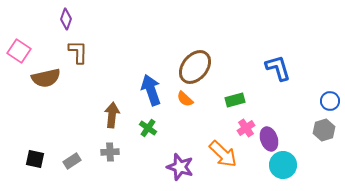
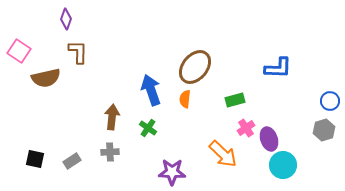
blue L-shape: rotated 108 degrees clockwise
orange semicircle: rotated 54 degrees clockwise
brown arrow: moved 2 px down
purple star: moved 8 px left, 5 px down; rotated 16 degrees counterclockwise
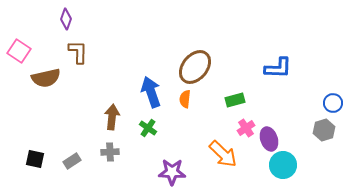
blue arrow: moved 2 px down
blue circle: moved 3 px right, 2 px down
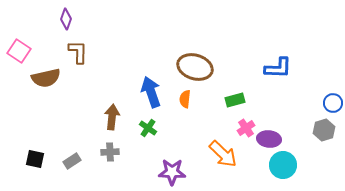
brown ellipse: rotated 68 degrees clockwise
purple ellipse: rotated 65 degrees counterclockwise
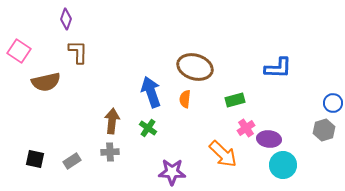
brown semicircle: moved 4 px down
brown arrow: moved 4 px down
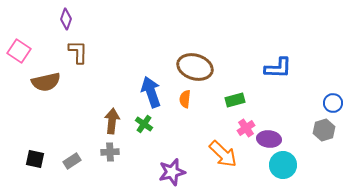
green cross: moved 4 px left, 4 px up
purple star: rotated 16 degrees counterclockwise
